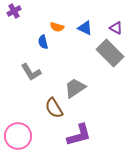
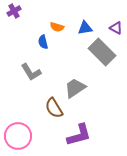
blue triangle: rotated 35 degrees counterclockwise
gray rectangle: moved 8 px left, 1 px up
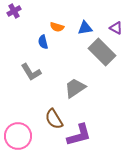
brown semicircle: moved 11 px down
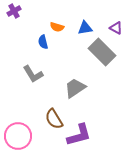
gray L-shape: moved 2 px right, 2 px down
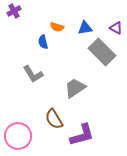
purple L-shape: moved 3 px right
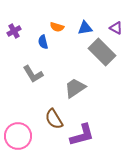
purple cross: moved 20 px down
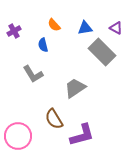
orange semicircle: moved 3 px left, 2 px up; rotated 32 degrees clockwise
blue semicircle: moved 3 px down
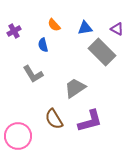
purple triangle: moved 1 px right, 1 px down
purple L-shape: moved 8 px right, 14 px up
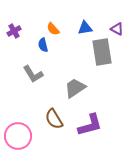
orange semicircle: moved 1 px left, 4 px down
gray rectangle: rotated 36 degrees clockwise
purple L-shape: moved 4 px down
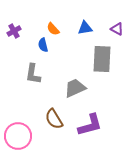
gray rectangle: moved 7 px down; rotated 12 degrees clockwise
gray L-shape: rotated 40 degrees clockwise
gray trapezoid: rotated 10 degrees clockwise
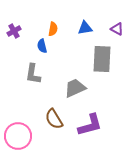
orange semicircle: rotated 128 degrees counterclockwise
blue semicircle: moved 1 px left, 1 px down
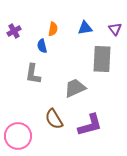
purple triangle: moved 2 px left; rotated 24 degrees clockwise
